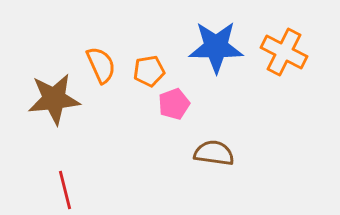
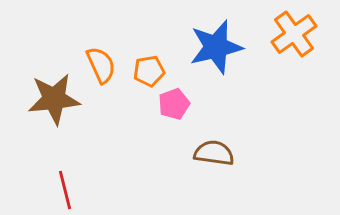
blue star: rotated 14 degrees counterclockwise
orange cross: moved 10 px right, 18 px up; rotated 27 degrees clockwise
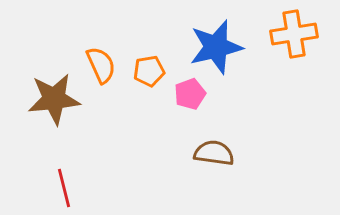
orange cross: rotated 27 degrees clockwise
pink pentagon: moved 16 px right, 10 px up
red line: moved 1 px left, 2 px up
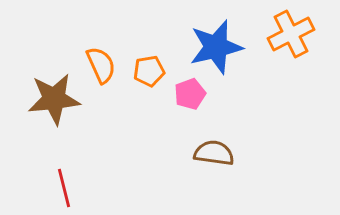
orange cross: moved 3 px left; rotated 18 degrees counterclockwise
